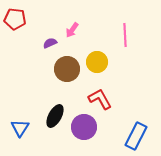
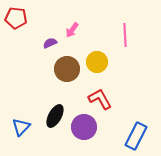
red pentagon: moved 1 px right, 1 px up
blue triangle: moved 1 px right, 1 px up; rotated 12 degrees clockwise
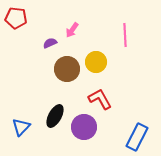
yellow circle: moved 1 px left
blue rectangle: moved 1 px right, 1 px down
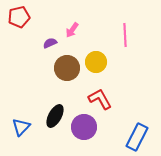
red pentagon: moved 3 px right, 1 px up; rotated 20 degrees counterclockwise
brown circle: moved 1 px up
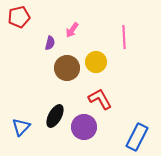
pink line: moved 1 px left, 2 px down
purple semicircle: rotated 128 degrees clockwise
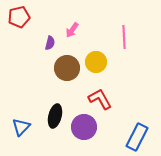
black ellipse: rotated 15 degrees counterclockwise
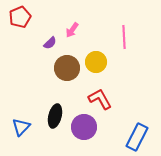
red pentagon: moved 1 px right; rotated 10 degrees counterclockwise
purple semicircle: rotated 32 degrees clockwise
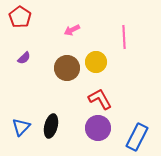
red pentagon: rotated 15 degrees counterclockwise
pink arrow: rotated 28 degrees clockwise
purple semicircle: moved 26 px left, 15 px down
black ellipse: moved 4 px left, 10 px down
purple circle: moved 14 px right, 1 px down
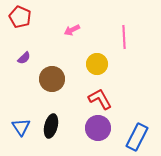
red pentagon: rotated 10 degrees counterclockwise
yellow circle: moved 1 px right, 2 px down
brown circle: moved 15 px left, 11 px down
blue triangle: rotated 18 degrees counterclockwise
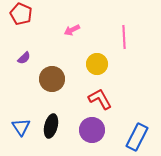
red pentagon: moved 1 px right, 3 px up
purple circle: moved 6 px left, 2 px down
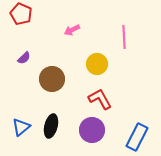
blue triangle: rotated 24 degrees clockwise
